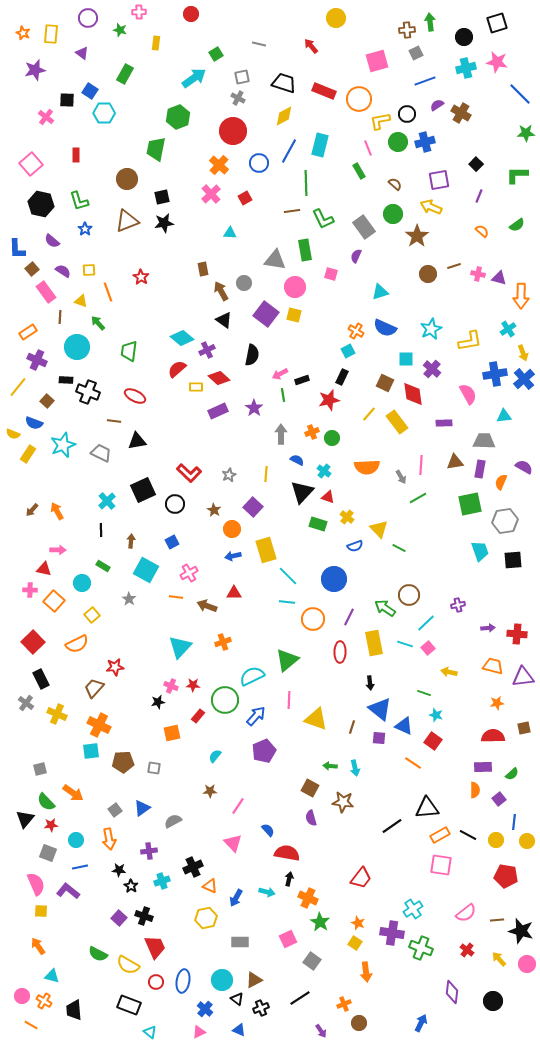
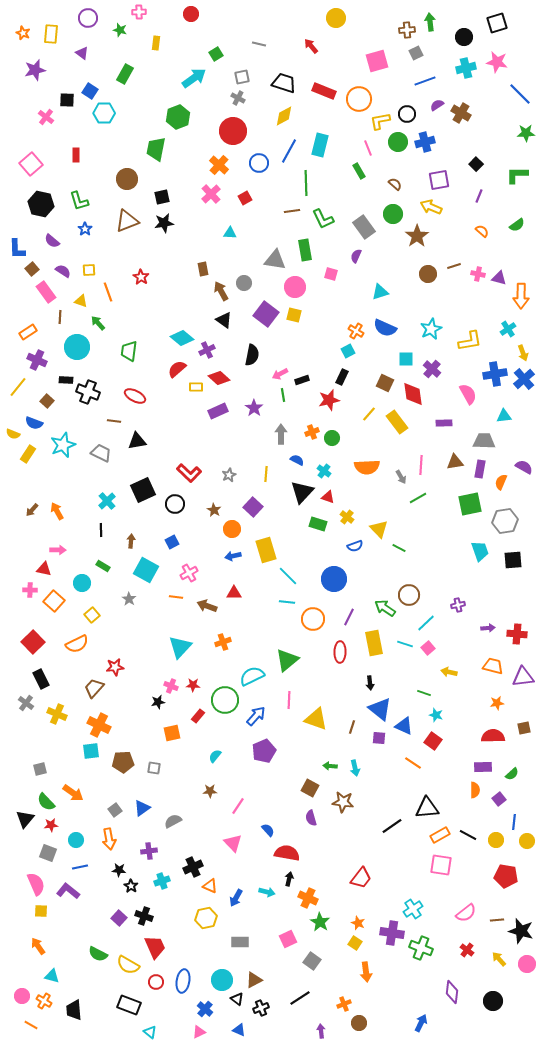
purple arrow at (321, 1031): rotated 152 degrees counterclockwise
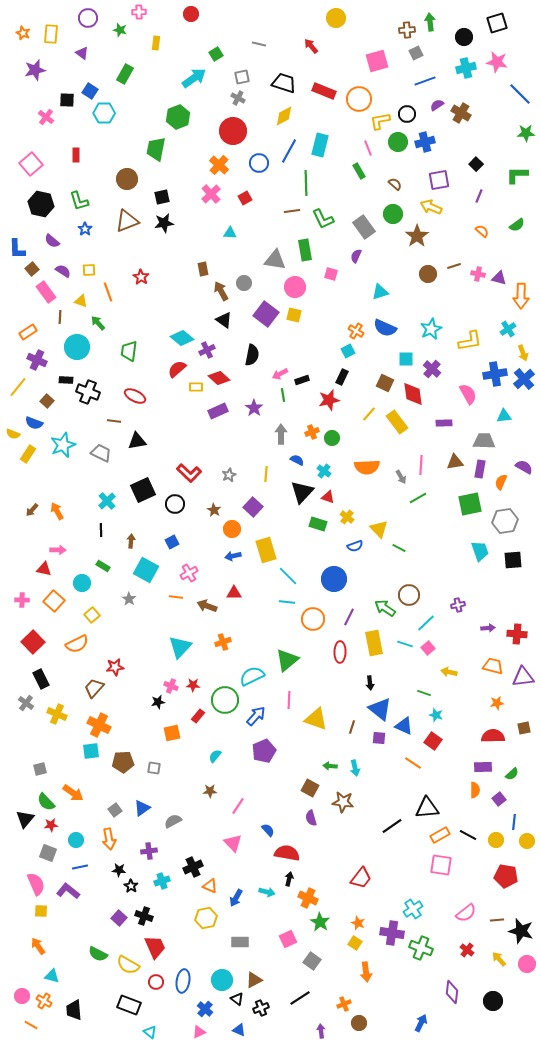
pink cross at (30, 590): moved 8 px left, 10 px down
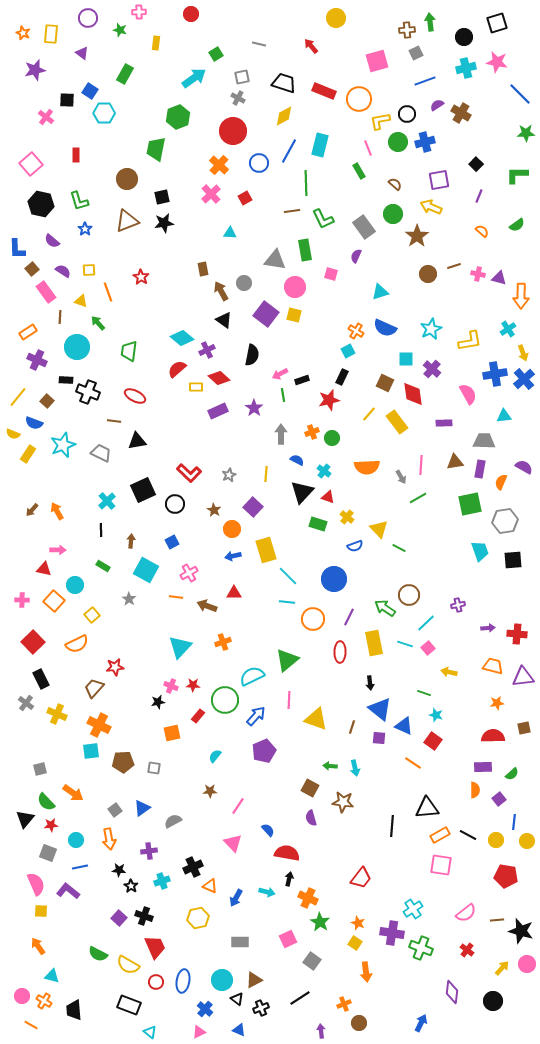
yellow line at (18, 387): moved 10 px down
cyan circle at (82, 583): moved 7 px left, 2 px down
black line at (392, 826): rotated 50 degrees counterclockwise
yellow hexagon at (206, 918): moved 8 px left
yellow arrow at (499, 959): moved 3 px right, 9 px down; rotated 84 degrees clockwise
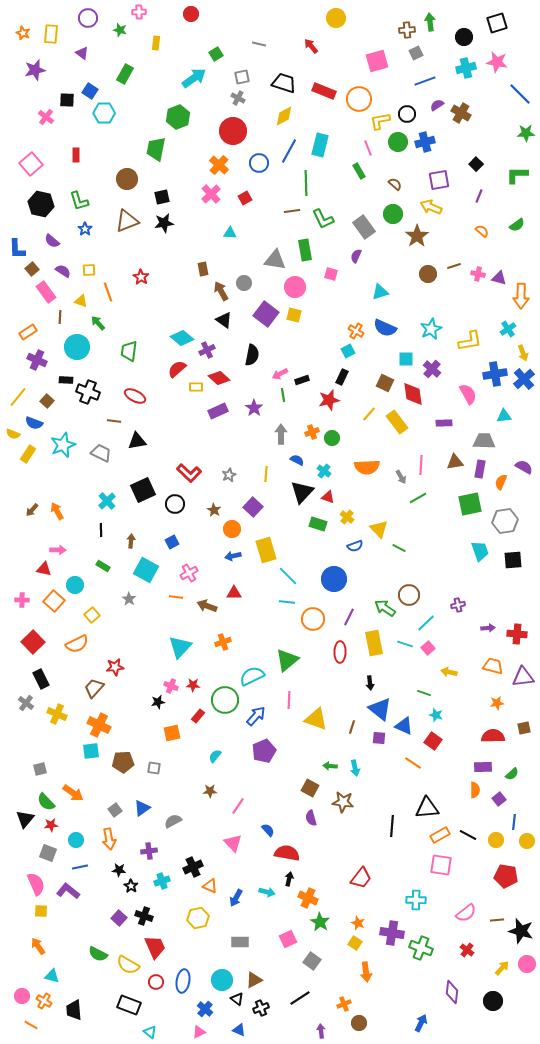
cyan cross at (413, 909): moved 3 px right, 9 px up; rotated 36 degrees clockwise
